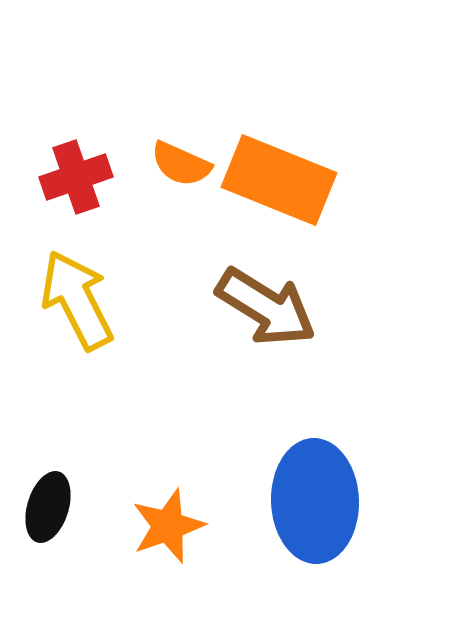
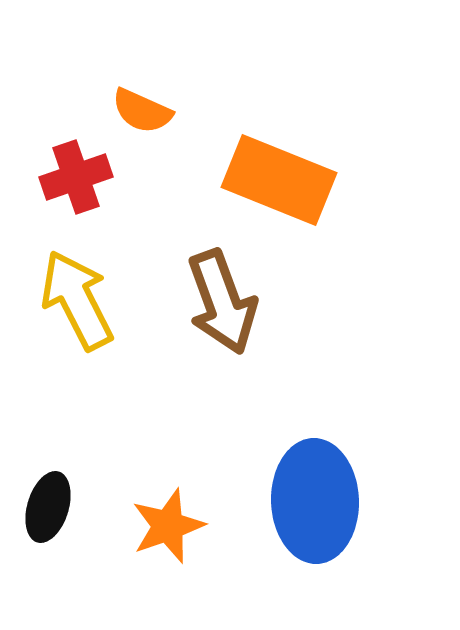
orange semicircle: moved 39 px left, 53 px up
brown arrow: moved 44 px left, 5 px up; rotated 38 degrees clockwise
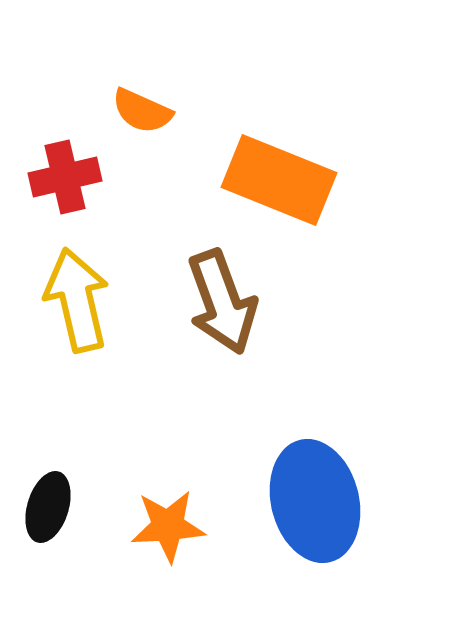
red cross: moved 11 px left; rotated 6 degrees clockwise
yellow arrow: rotated 14 degrees clockwise
blue ellipse: rotated 12 degrees counterclockwise
orange star: rotated 16 degrees clockwise
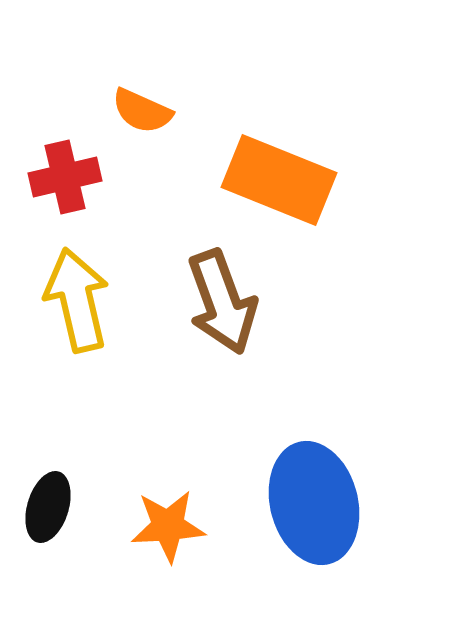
blue ellipse: moved 1 px left, 2 px down
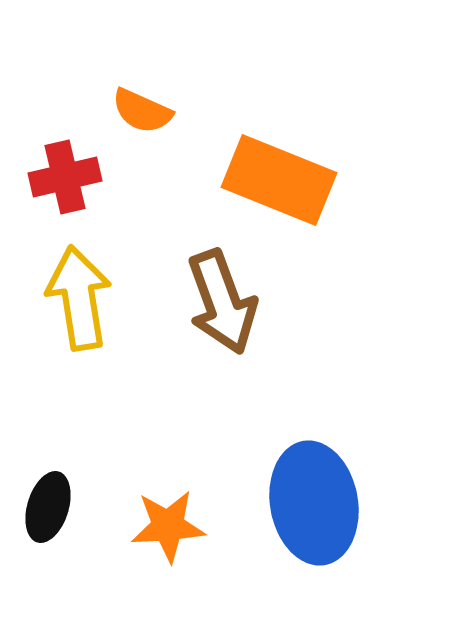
yellow arrow: moved 2 px right, 2 px up; rotated 4 degrees clockwise
blue ellipse: rotated 4 degrees clockwise
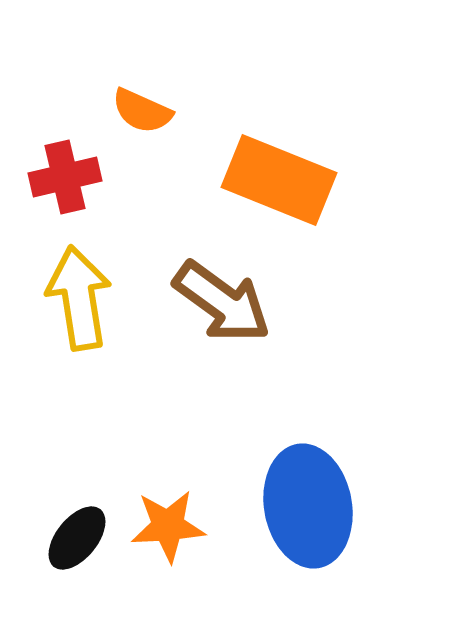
brown arrow: rotated 34 degrees counterclockwise
blue ellipse: moved 6 px left, 3 px down
black ellipse: moved 29 px right, 31 px down; rotated 22 degrees clockwise
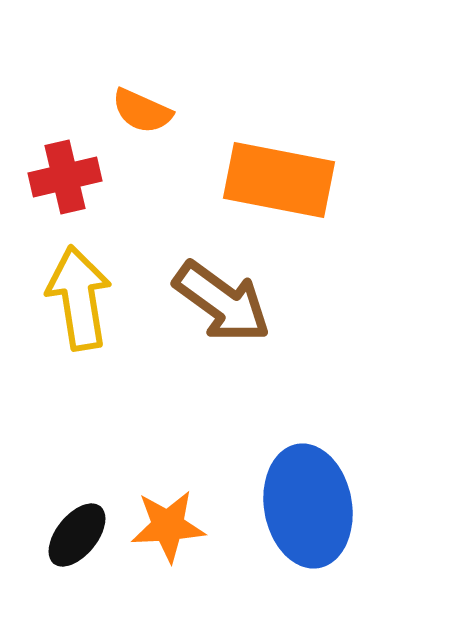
orange rectangle: rotated 11 degrees counterclockwise
black ellipse: moved 3 px up
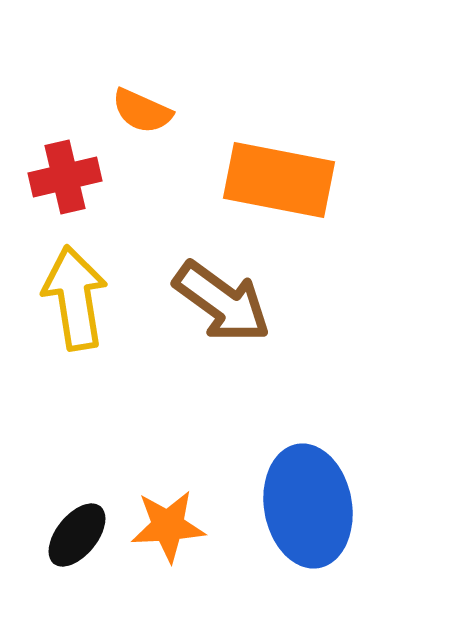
yellow arrow: moved 4 px left
